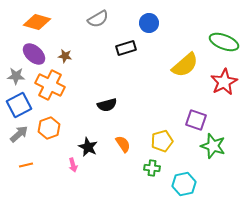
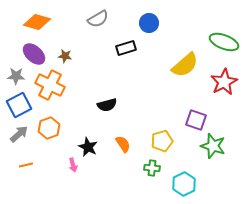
cyan hexagon: rotated 15 degrees counterclockwise
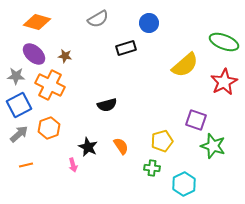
orange semicircle: moved 2 px left, 2 px down
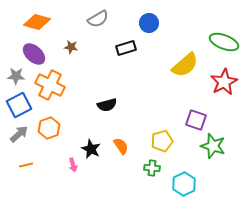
brown star: moved 6 px right, 9 px up
black star: moved 3 px right, 2 px down
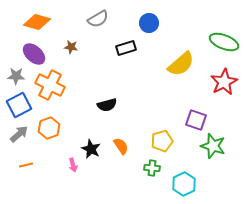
yellow semicircle: moved 4 px left, 1 px up
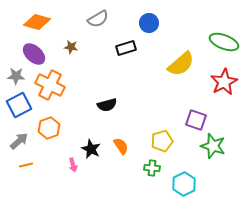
gray arrow: moved 7 px down
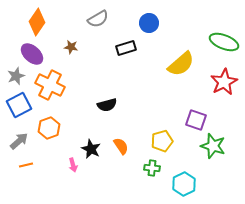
orange diamond: rotated 72 degrees counterclockwise
purple ellipse: moved 2 px left
gray star: rotated 24 degrees counterclockwise
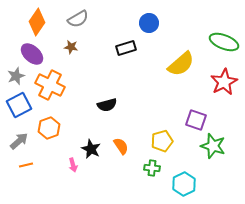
gray semicircle: moved 20 px left
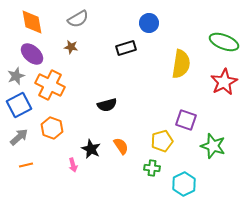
orange diamond: moved 5 px left; rotated 44 degrees counterclockwise
yellow semicircle: rotated 40 degrees counterclockwise
purple square: moved 10 px left
orange hexagon: moved 3 px right; rotated 20 degrees counterclockwise
gray arrow: moved 4 px up
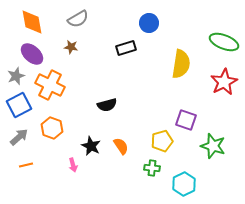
black star: moved 3 px up
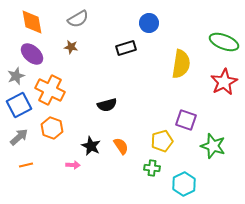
orange cross: moved 5 px down
pink arrow: rotated 72 degrees counterclockwise
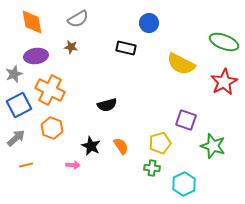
black rectangle: rotated 30 degrees clockwise
purple ellipse: moved 4 px right, 2 px down; rotated 50 degrees counterclockwise
yellow semicircle: rotated 108 degrees clockwise
gray star: moved 2 px left, 2 px up
gray arrow: moved 3 px left, 1 px down
yellow pentagon: moved 2 px left, 2 px down
